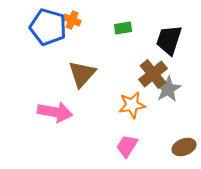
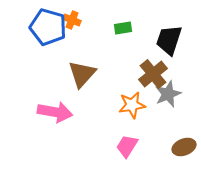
gray star: moved 5 px down; rotated 8 degrees clockwise
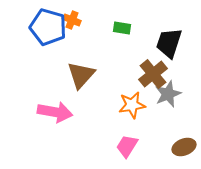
green rectangle: moved 1 px left; rotated 18 degrees clockwise
black trapezoid: moved 3 px down
brown triangle: moved 1 px left, 1 px down
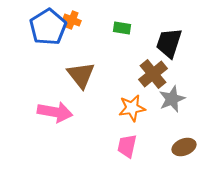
blue pentagon: rotated 24 degrees clockwise
brown triangle: rotated 20 degrees counterclockwise
gray star: moved 4 px right, 5 px down
orange star: moved 3 px down
pink trapezoid: rotated 20 degrees counterclockwise
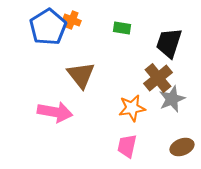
brown cross: moved 5 px right, 4 px down
brown ellipse: moved 2 px left
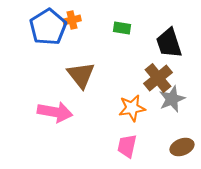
orange cross: rotated 36 degrees counterclockwise
black trapezoid: rotated 36 degrees counterclockwise
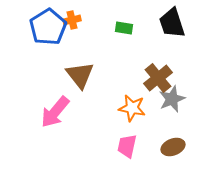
green rectangle: moved 2 px right
black trapezoid: moved 3 px right, 20 px up
brown triangle: moved 1 px left
orange star: rotated 20 degrees clockwise
pink arrow: rotated 120 degrees clockwise
brown ellipse: moved 9 px left
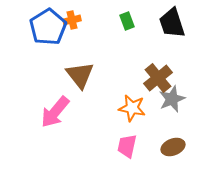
green rectangle: moved 3 px right, 7 px up; rotated 60 degrees clockwise
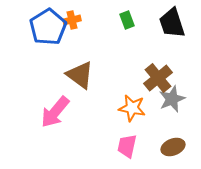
green rectangle: moved 1 px up
brown triangle: rotated 16 degrees counterclockwise
